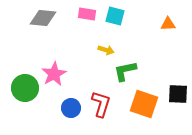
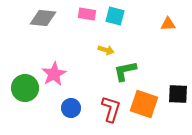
red L-shape: moved 10 px right, 5 px down
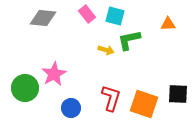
pink rectangle: rotated 42 degrees clockwise
green L-shape: moved 4 px right, 31 px up
red L-shape: moved 11 px up
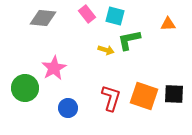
pink star: moved 6 px up
black square: moved 4 px left
orange square: moved 8 px up
blue circle: moved 3 px left
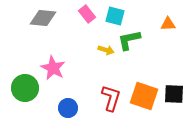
pink star: moved 1 px left; rotated 15 degrees counterclockwise
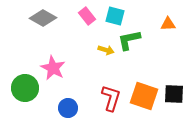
pink rectangle: moved 2 px down
gray diamond: rotated 24 degrees clockwise
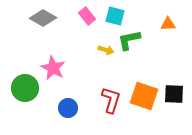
red L-shape: moved 2 px down
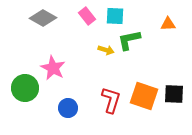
cyan square: rotated 12 degrees counterclockwise
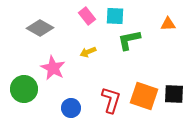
gray diamond: moved 3 px left, 10 px down
yellow arrow: moved 18 px left, 2 px down; rotated 140 degrees clockwise
green circle: moved 1 px left, 1 px down
blue circle: moved 3 px right
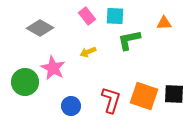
orange triangle: moved 4 px left, 1 px up
green circle: moved 1 px right, 7 px up
blue circle: moved 2 px up
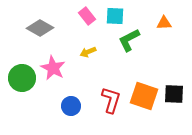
green L-shape: rotated 15 degrees counterclockwise
green circle: moved 3 px left, 4 px up
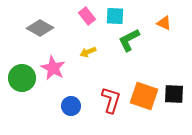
orange triangle: rotated 28 degrees clockwise
